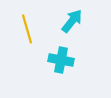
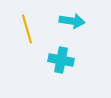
cyan arrow: rotated 60 degrees clockwise
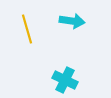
cyan cross: moved 4 px right, 20 px down; rotated 15 degrees clockwise
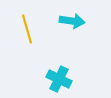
cyan cross: moved 6 px left, 1 px up
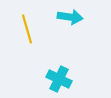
cyan arrow: moved 2 px left, 4 px up
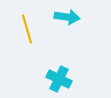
cyan arrow: moved 3 px left
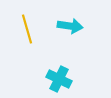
cyan arrow: moved 3 px right, 9 px down
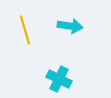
yellow line: moved 2 px left, 1 px down
